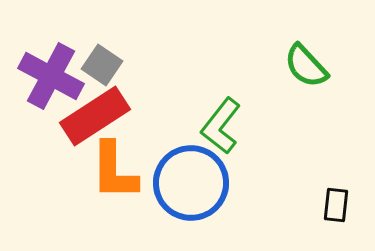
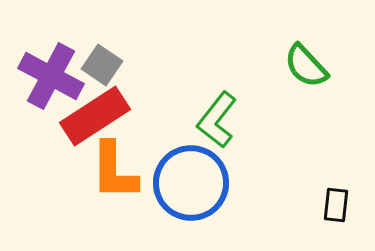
green L-shape: moved 4 px left, 6 px up
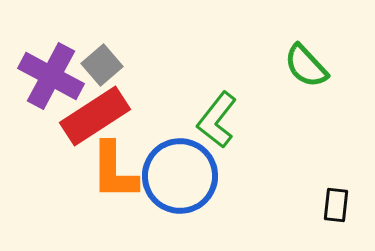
gray square: rotated 15 degrees clockwise
blue circle: moved 11 px left, 7 px up
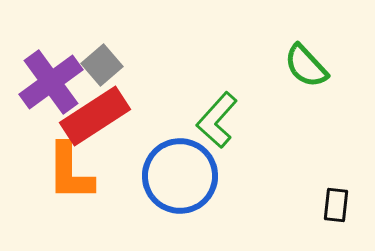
purple cross: moved 6 px down; rotated 26 degrees clockwise
green L-shape: rotated 4 degrees clockwise
orange L-shape: moved 44 px left, 1 px down
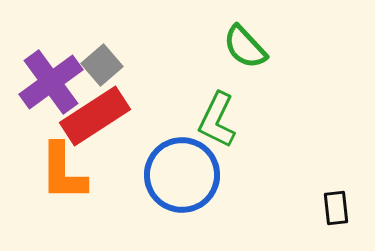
green semicircle: moved 61 px left, 19 px up
green L-shape: rotated 16 degrees counterclockwise
orange L-shape: moved 7 px left
blue circle: moved 2 px right, 1 px up
black rectangle: moved 3 px down; rotated 12 degrees counterclockwise
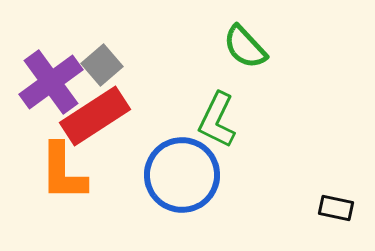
black rectangle: rotated 72 degrees counterclockwise
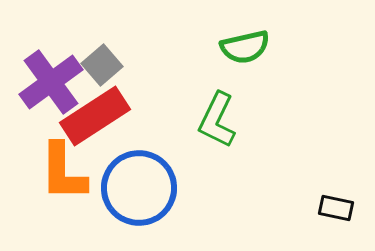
green semicircle: rotated 60 degrees counterclockwise
blue circle: moved 43 px left, 13 px down
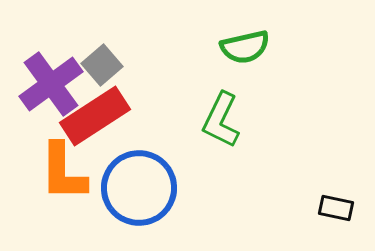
purple cross: moved 2 px down
green L-shape: moved 4 px right
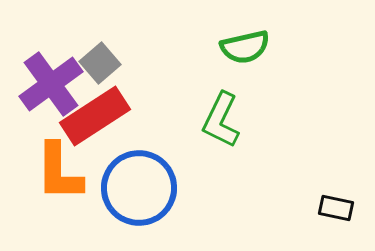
gray square: moved 2 px left, 2 px up
orange L-shape: moved 4 px left
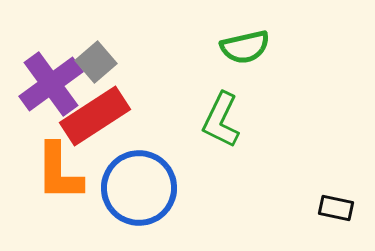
gray square: moved 4 px left, 1 px up
